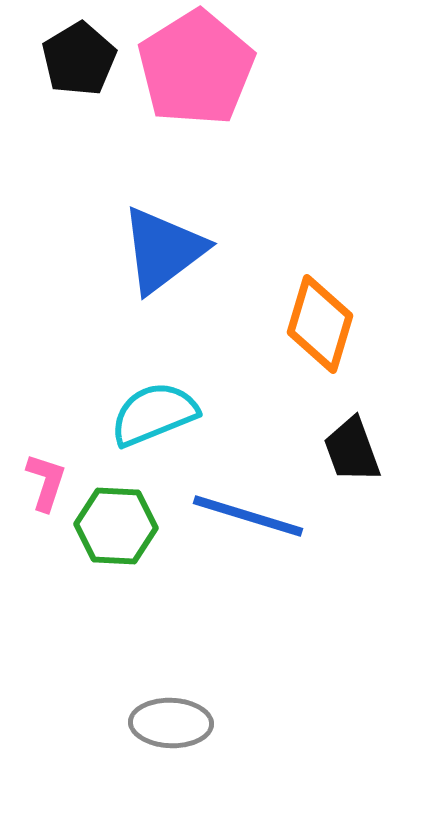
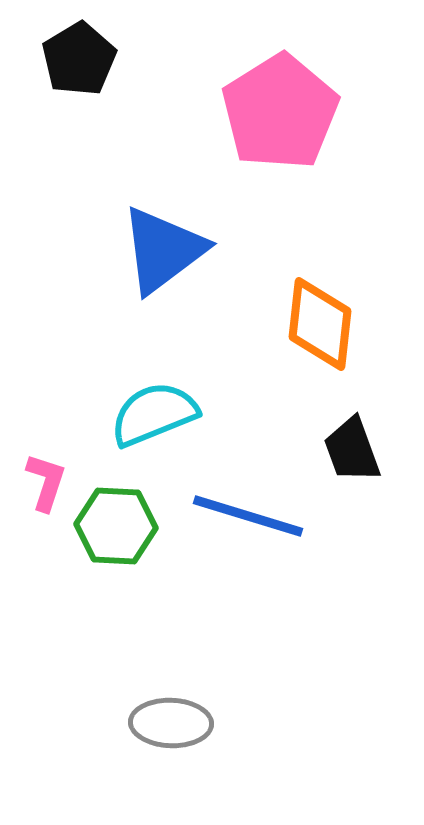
pink pentagon: moved 84 px right, 44 px down
orange diamond: rotated 10 degrees counterclockwise
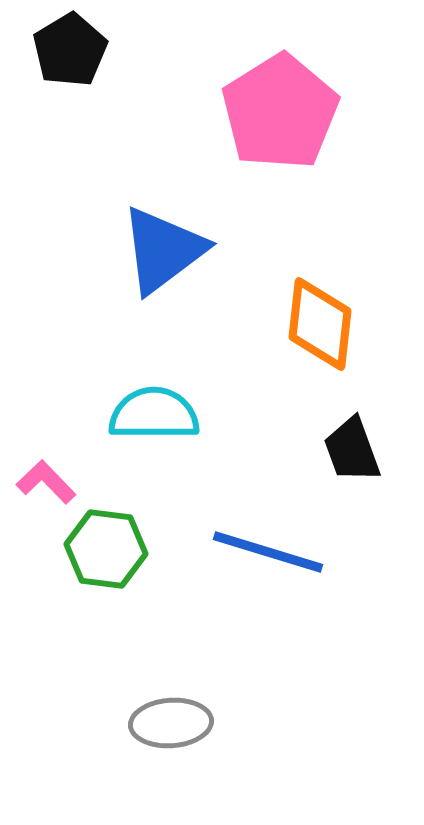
black pentagon: moved 9 px left, 9 px up
cyan semicircle: rotated 22 degrees clockwise
pink L-shape: rotated 62 degrees counterclockwise
blue line: moved 20 px right, 36 px down
green hexagon: moved 10 px left, 23 px down; rotated 4 degrees clockwise
gray ellipse: rotated 6 degrees counterclockwise
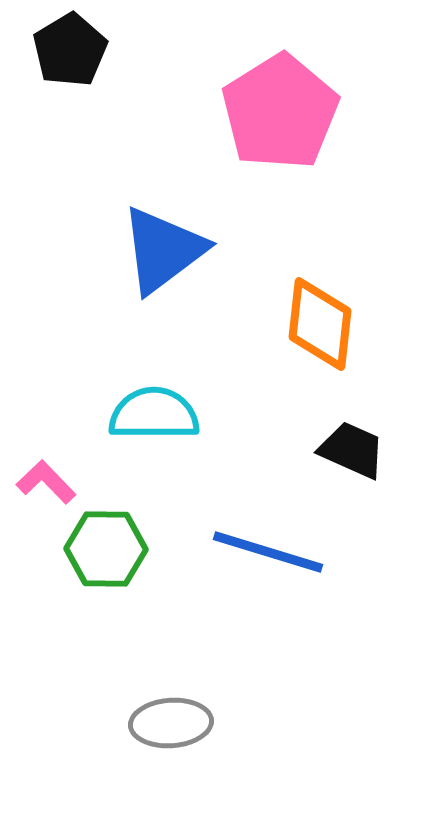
black trapezoid: rotated 134 degrees clockwise
green hexagon: rotated 6 degrees counterclockwise
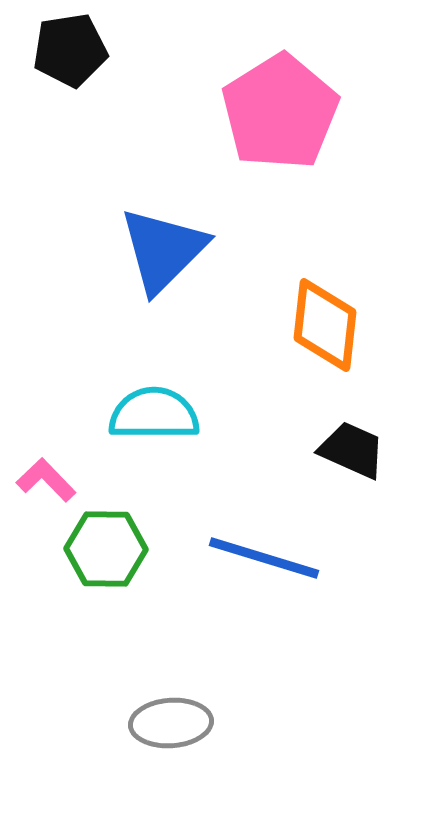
black pentagon: rotated 22 degrees clockwise
blue triangle: rotated 8 degrees counterclockwise
orange diamond: moved 5 px right, 1 px down
pink L-shape: moved 2 px up
blue line: moved 4 px left, 6 px down
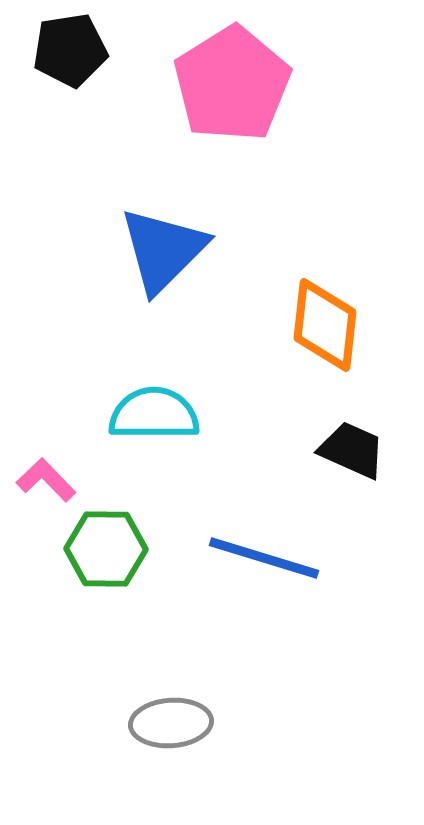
pink pentagon: moved 48 px left, 28 px up
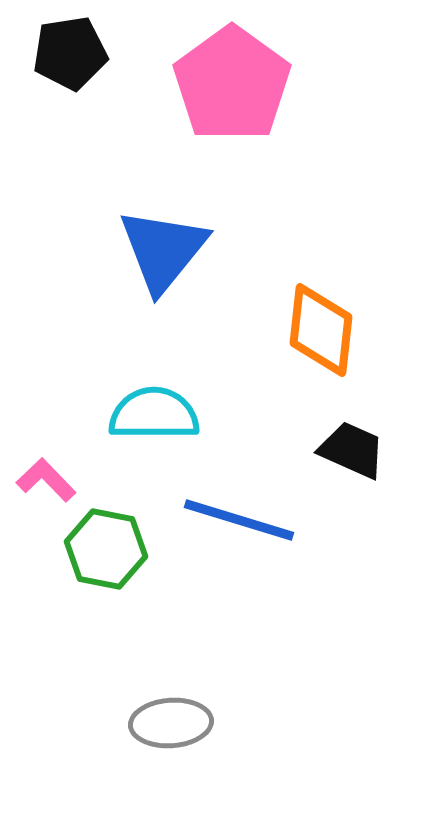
black pentagon: moved 3 px down
pink pentagon: rotated 4 degrees counterclockwise
blue triangle: rotated 6 degrees counterclockwise
orange diamond: moved 4 px left, 5 px down
green hexagon: rotated 10 degrees clockwise
blue line: moved 25 px left, 38 px up
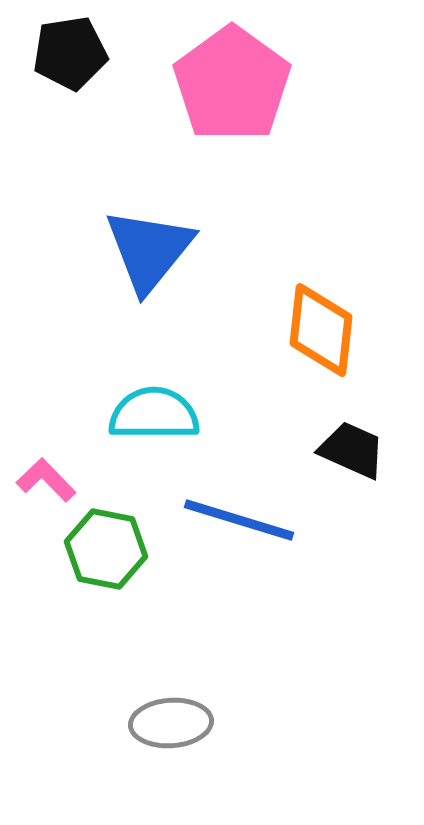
blue triangle: moved 14 px left
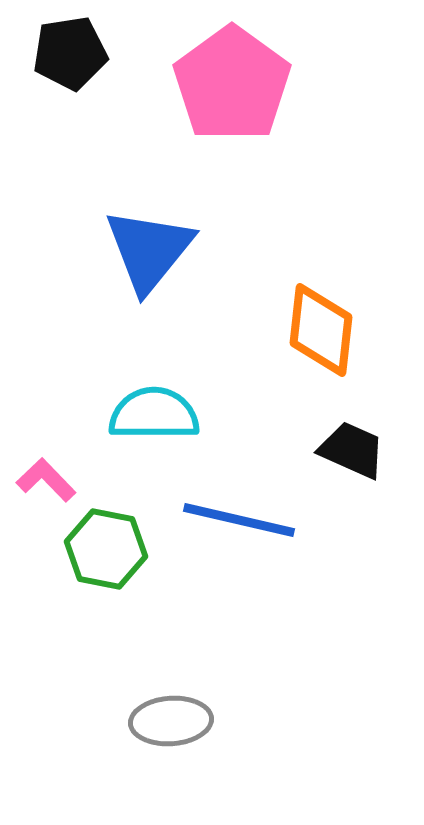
blue line: rotated 4 degrees counterclockwise
gray ellipse: moved 2 px up
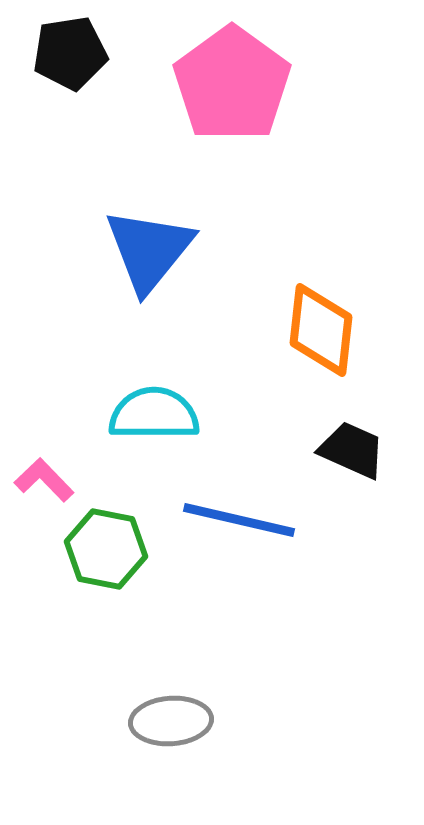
pink L-shape: moved 2 px left
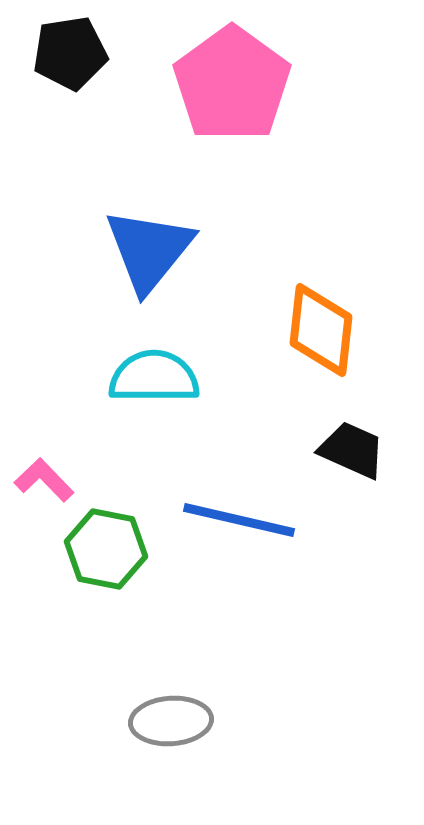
cyan semicircle: moved 37 px up
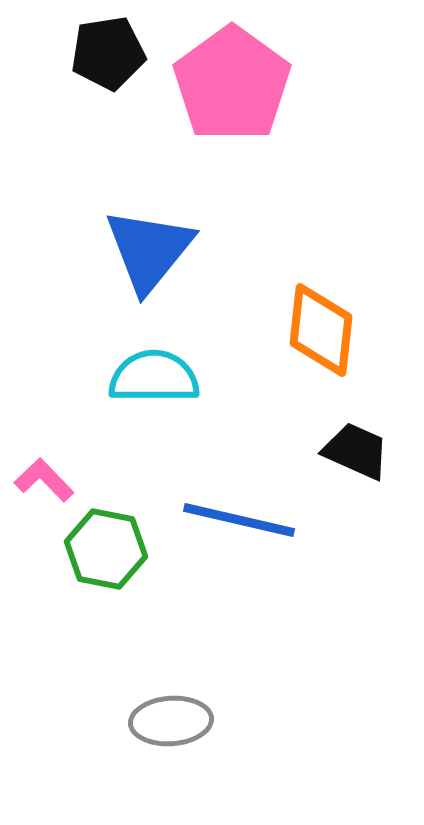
black pentagon: moved 38 px right
black trapezoid: moved 4 px right, 1 px down
